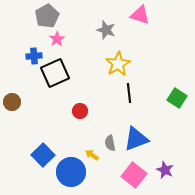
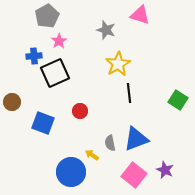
pink star: moved 2 px right, 2 px down
green square: moved 1 px right, 2 px down
blue square: moved 32 px up; rotated 25 degrees counterclockwise
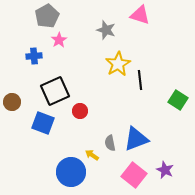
pink star: moved 1 px up
black square: moved 18 px down
black line: moved 11 px right, 13 px up
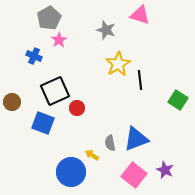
gray pentagon: moved 2 px right, 2 px down
blue cross: rotated 28 degrees clockwise
red circle: moved 3 px left, 3 px up
